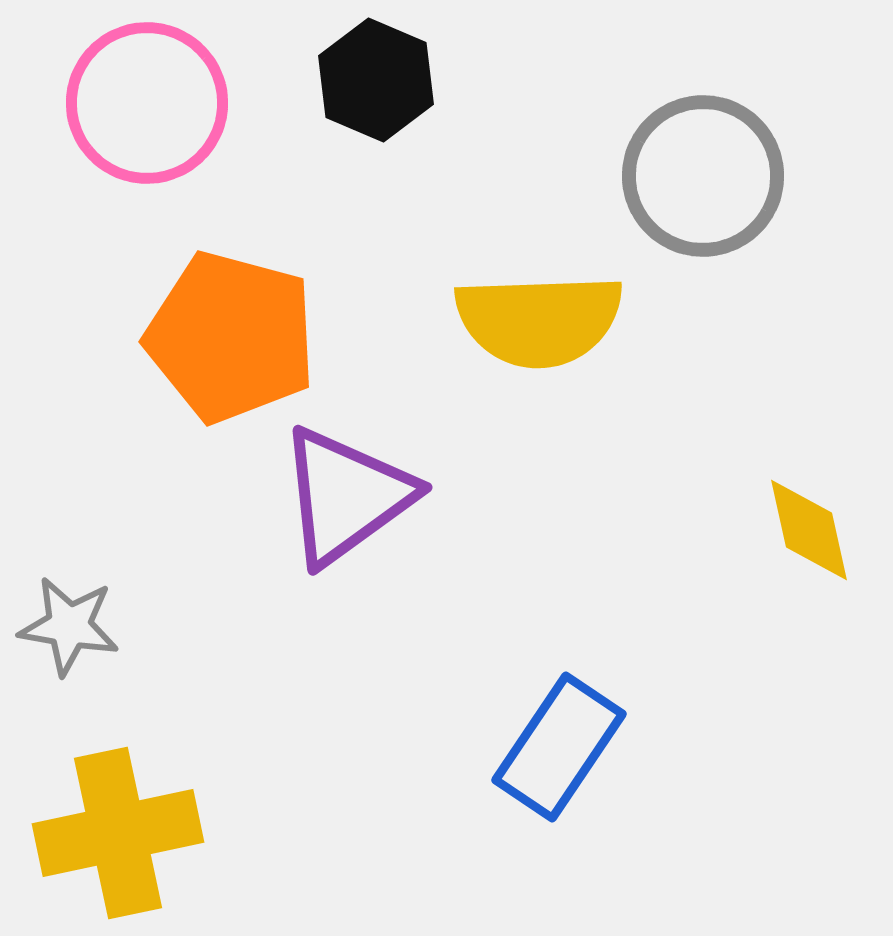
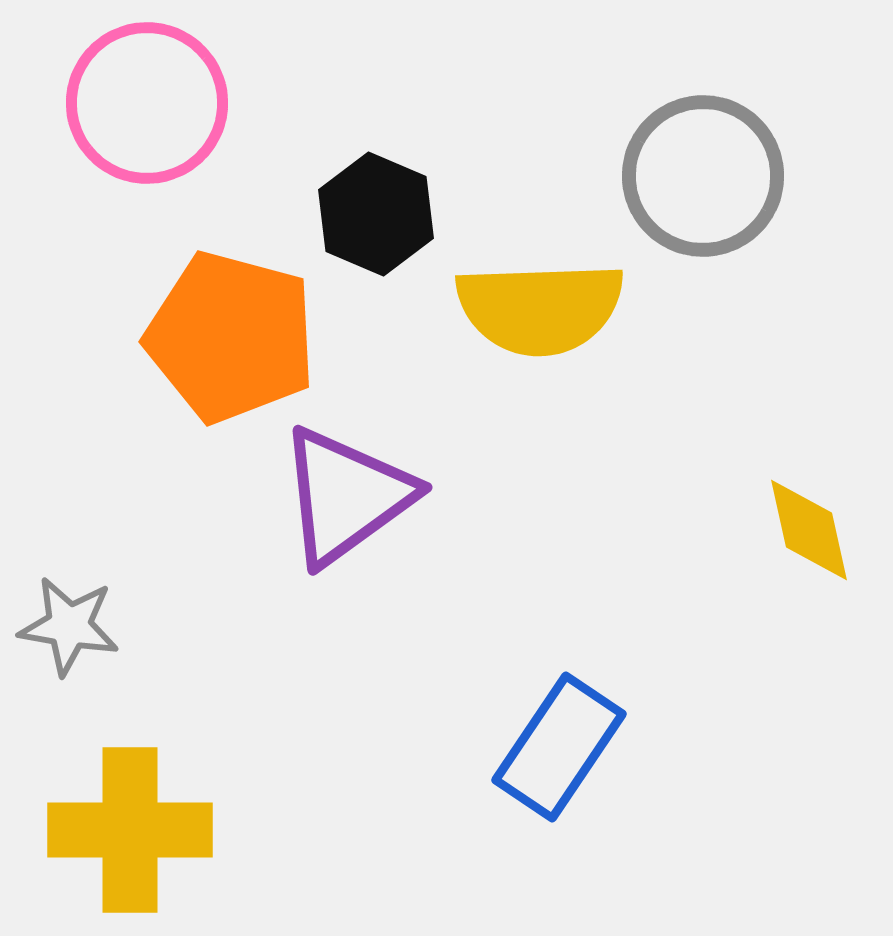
black hexagon: moved 134 px down
yellow semicircle: moved 1 px right, 12 px up
yellow cross: moved 12 px right, 3 px up; rotated 12 degrees clockwise
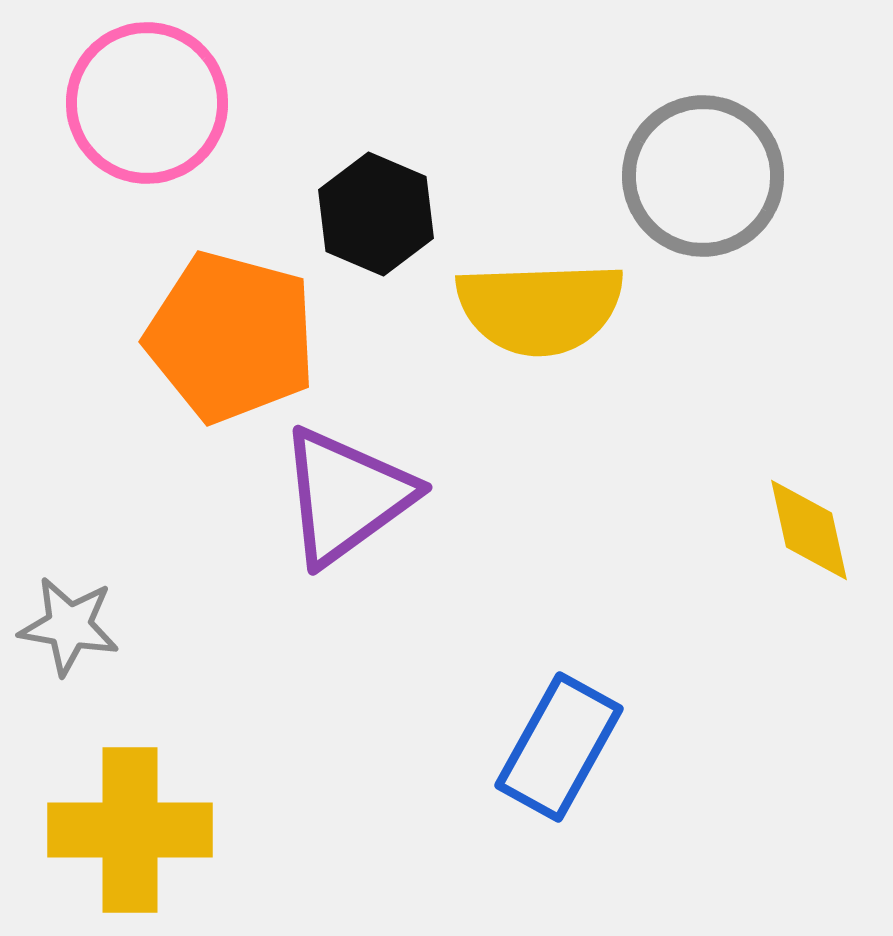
blue rectangle: rotated 5 degrees counterclockwise
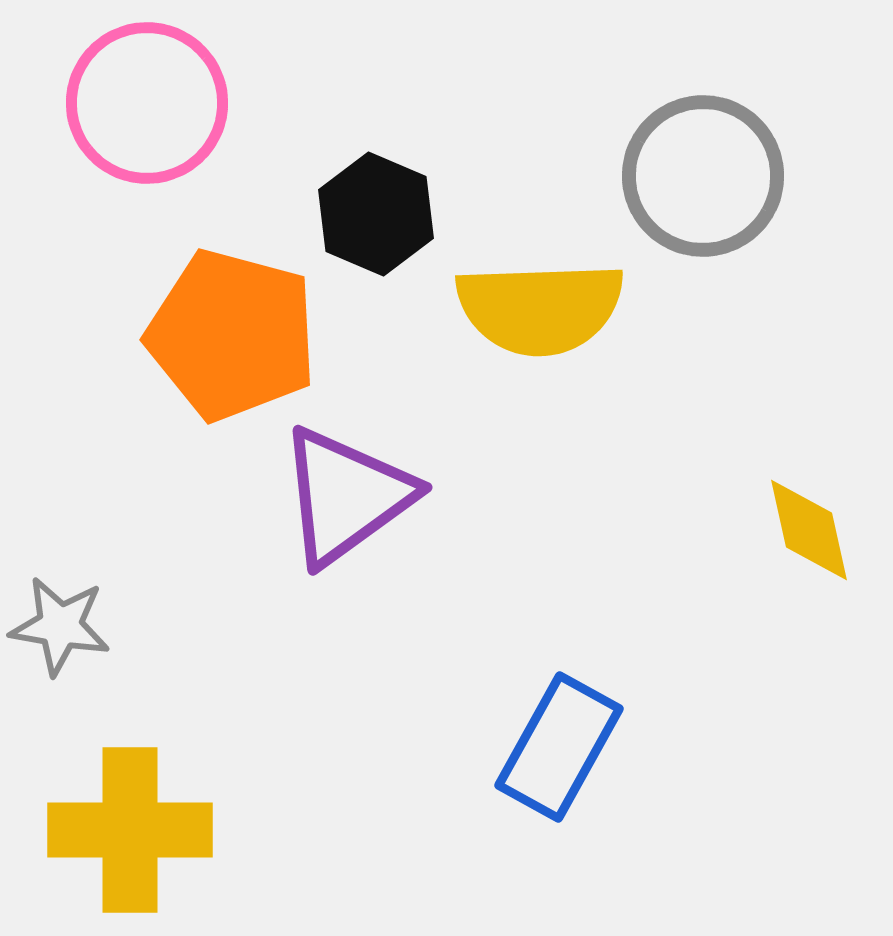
orange pentagon: moved 1 px right, 2 px up
gray star: moved 9 px left
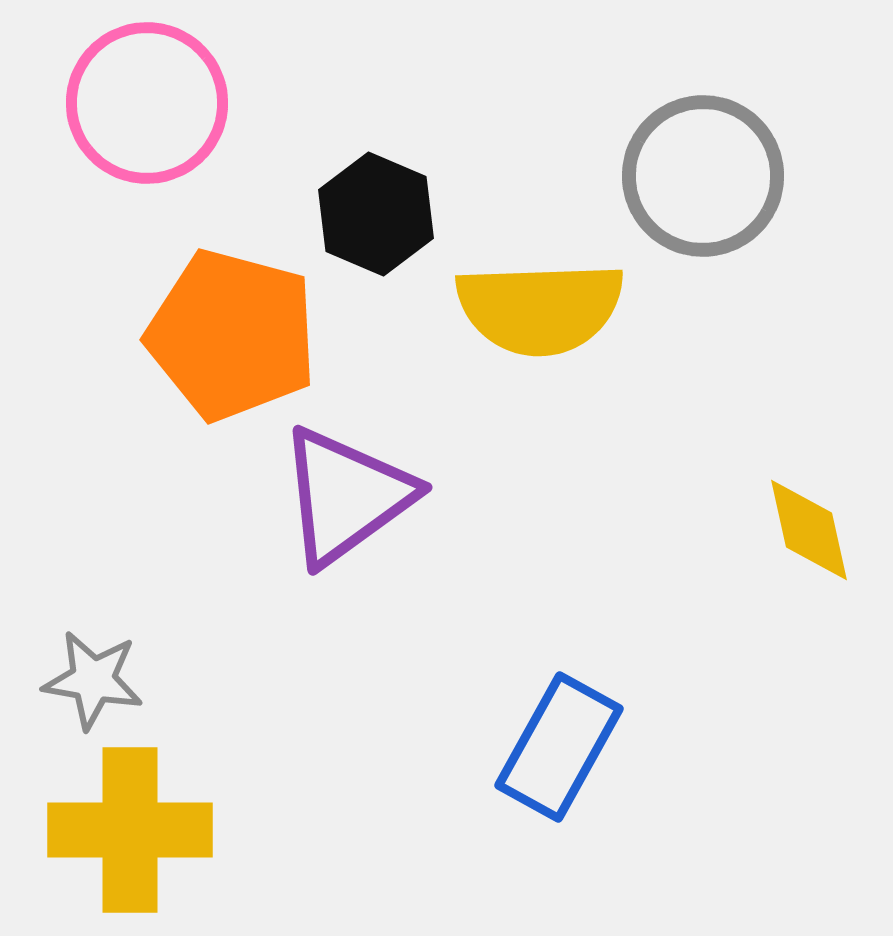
gray star: moved 33 px right, 54 px down
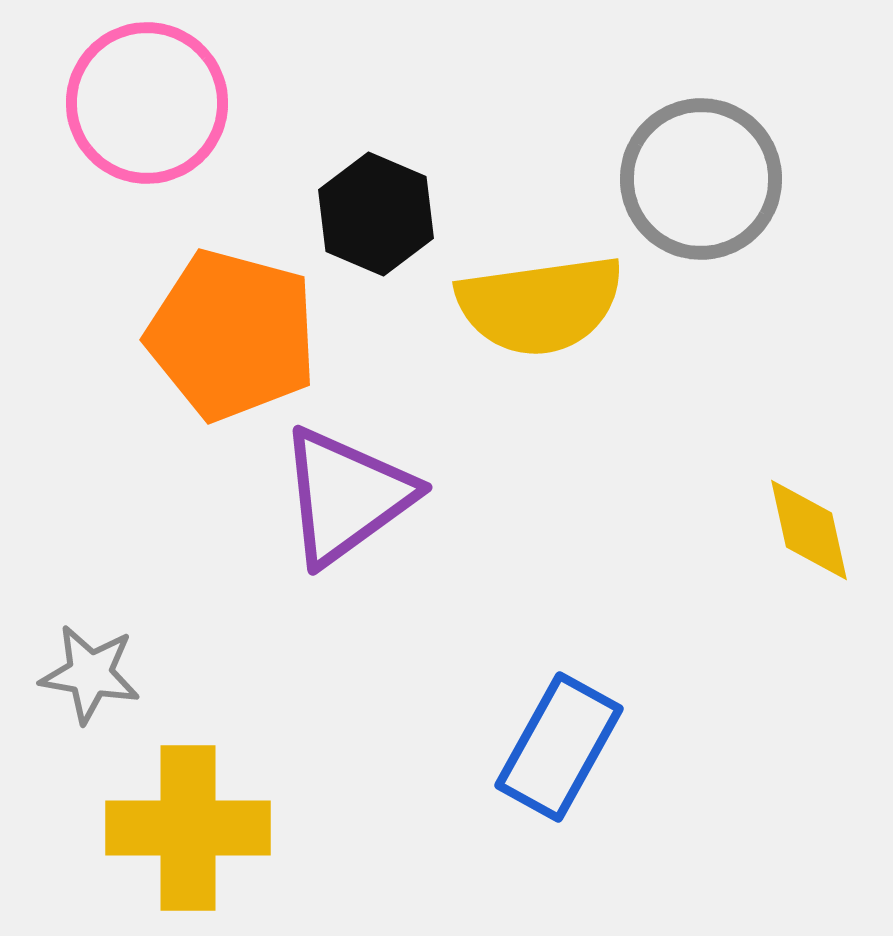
gray circle: moved 2 px left, 3 px down
yellow semicircle: moved 3 px up; rotated 6 degrees counterclockwise
gray star: moved 3 px left, 6 px up
yellow cross: moved 58 px right, 2 px up
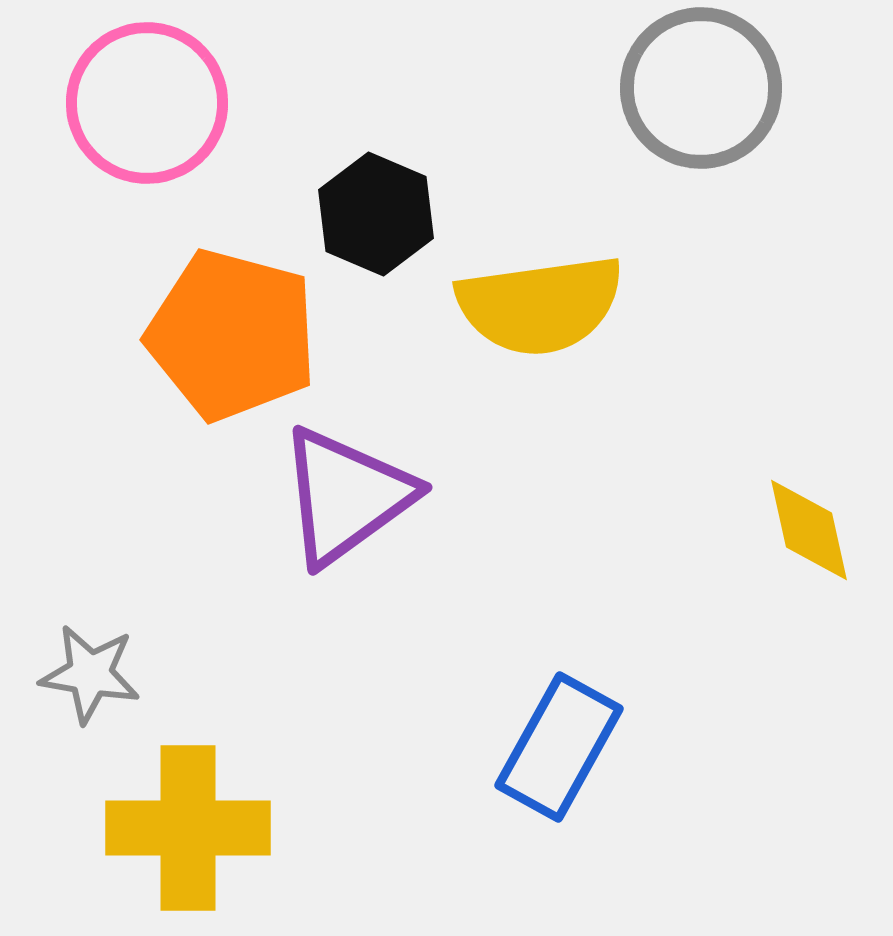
gray circle: moved 91 px up
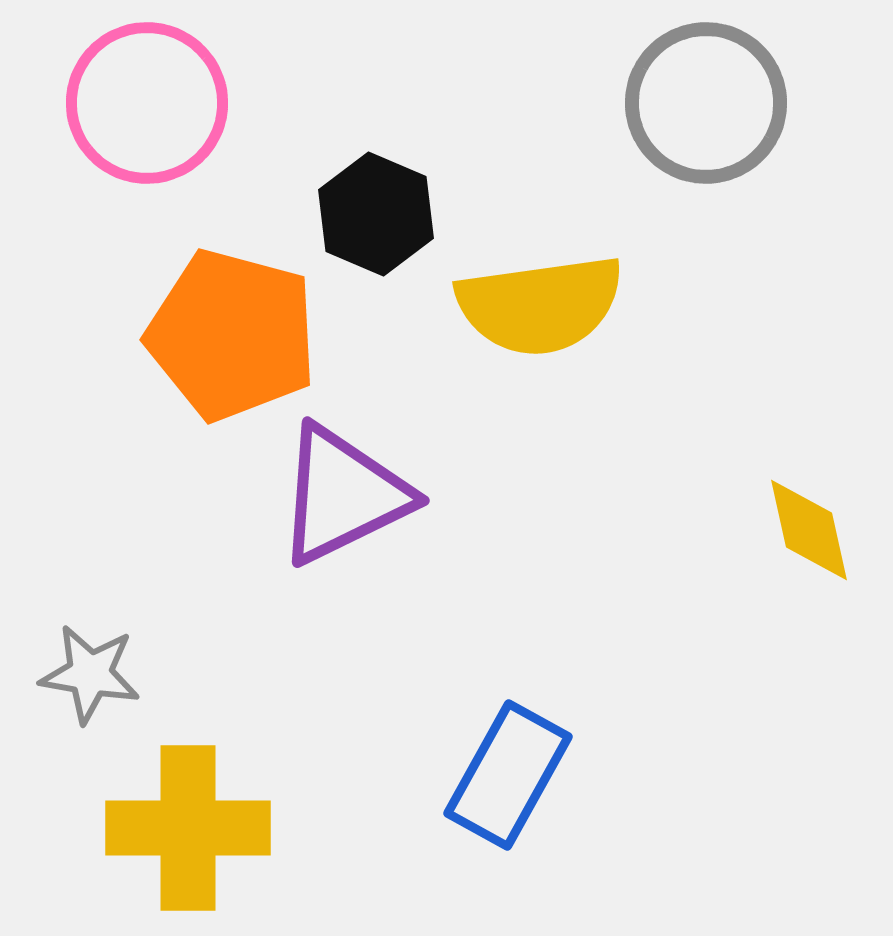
gray circle: moved 5 px right, 15 px down
purple triangle: moved 3 px left, 1 px up; rotated 10 degrees clockwise
blue rectangle: moved 51 px left, 28 px down
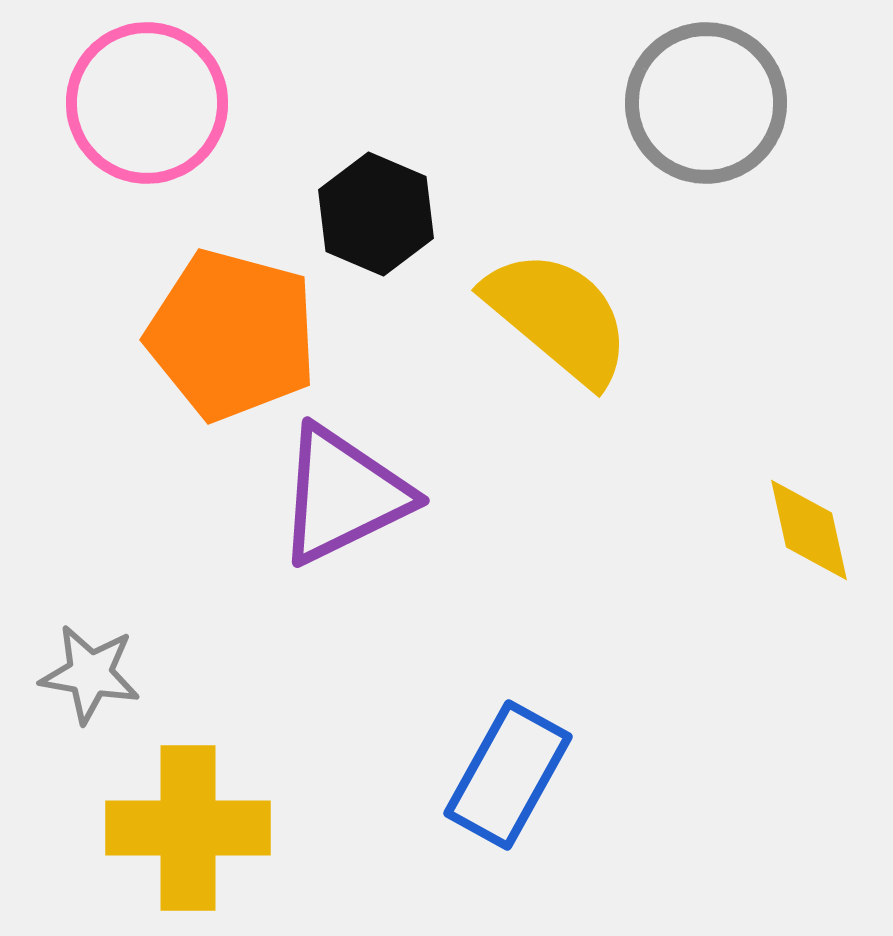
yellow semicircle: moved 18 px right, 12 px down; rotated 132 degrees counterclockwise
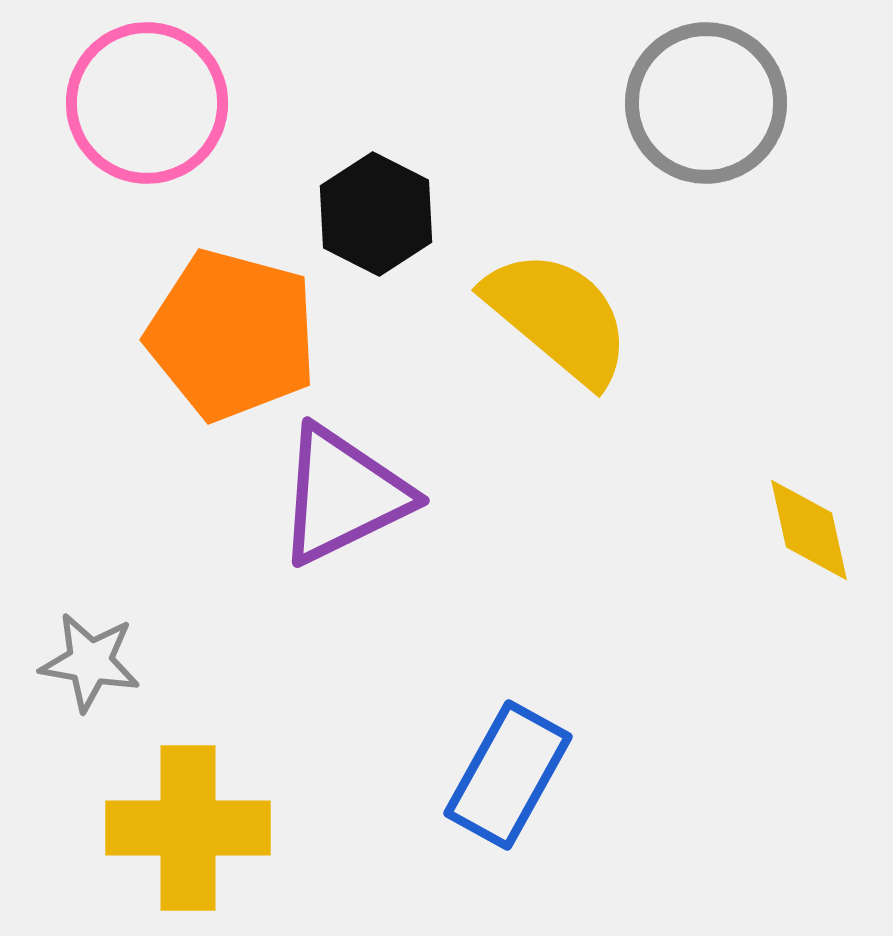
black hexagon: rotated 4 degrees clockwise
gray star: moved 12 px up
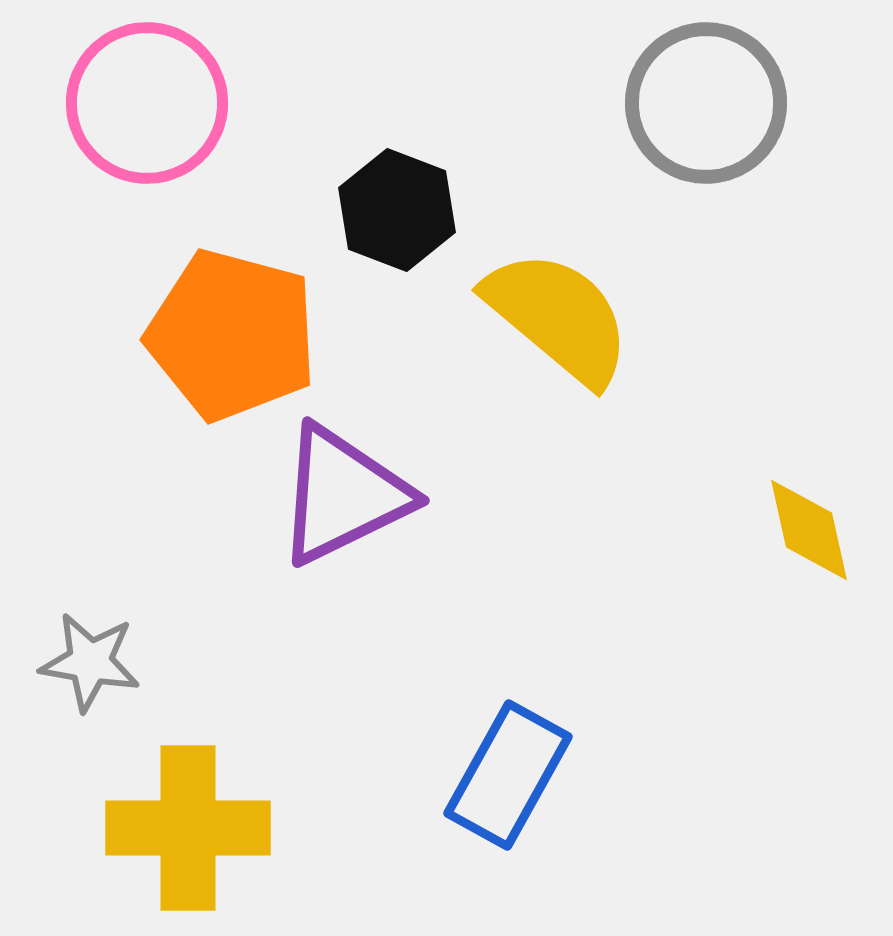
black hexagon: moved 21 px right, 4 px up; rotated 6 degrees counterclockwise
